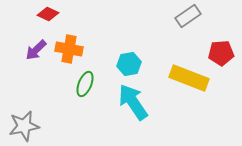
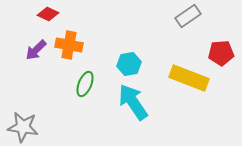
orange cross: moved 4 px up
gray star: moved 1 px left, 1 px down; rotated 20 degrees clockwise
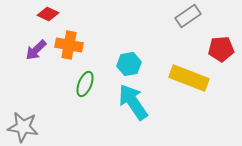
red pentagon: moved 4 px up
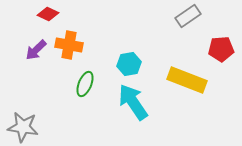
yellow rectangle: moved 2 px left, 2 px down
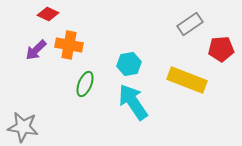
gray rectangle: moved 2 px right, 8 px down
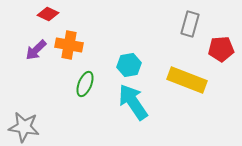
gray rectangle: rotated 40 degrees counterclockwise
cyan hexagon: moved 1 px down
gray star: moved 1 px right
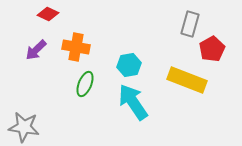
orange cross: moved 7 px right, 2 px down
red pentagon: moved 9 px left; rotated 25 degrees counterclockwise
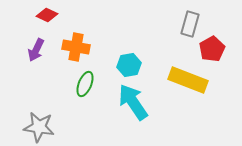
red diamond: moved 1 px left, 1 px down
purple arrow: rotated 20 degrees counterclockwise
yellow rectangle: moved 1 px right
gray star: moved 15 px right
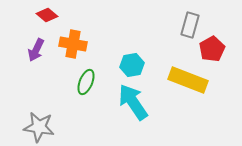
red diamond: rotated 15 degrees clockwise
gray rectangle: moved 1 px down
orange cross: moved 3 px left, 3 px up
cyan hexagon: moved 3 px right
green ellipse: moved 1 px right, 2 px up
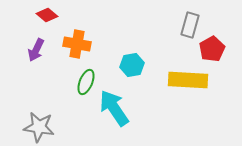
orange cross: moved 4 px right
yellow rectangle: rotated 18 degrees counterclockwise
cyan arrow: moved 19 px left, 6 px down
